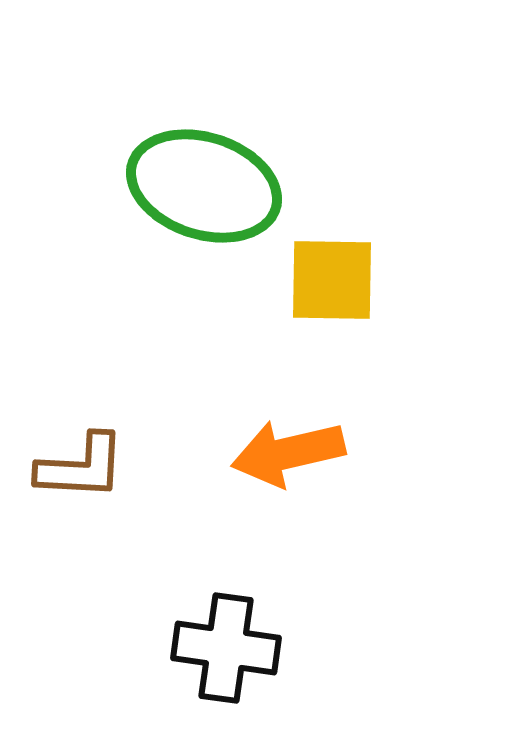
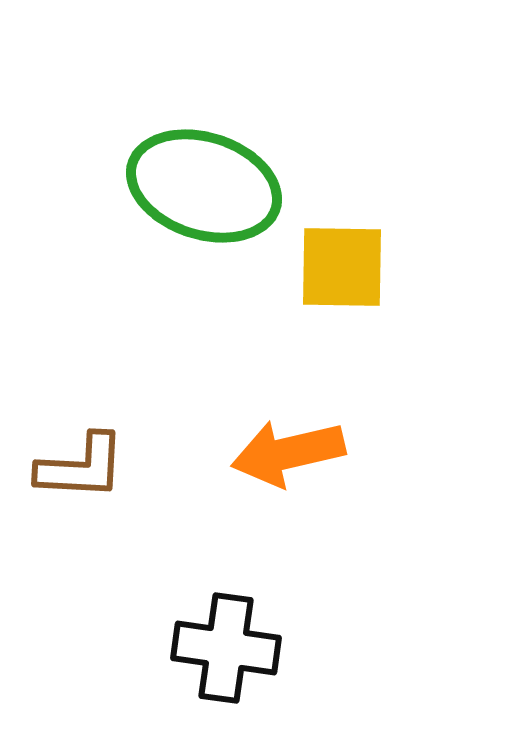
yellow square: moved 10 px right, 13 px up
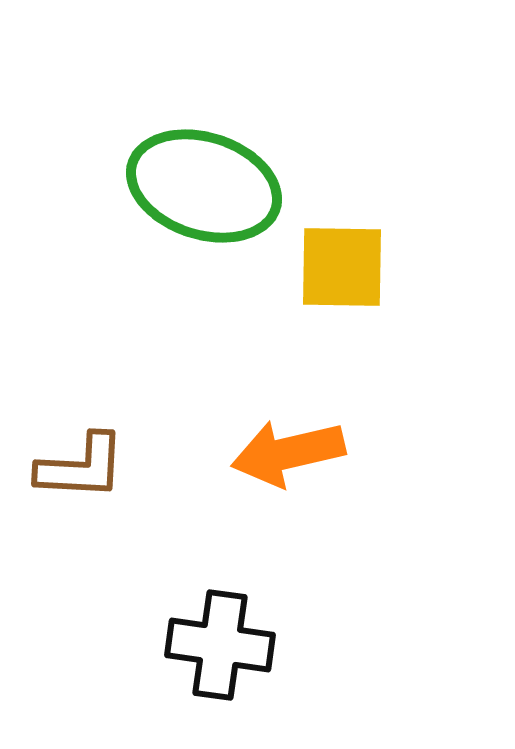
black cross: moved 6 px left, 3 px up
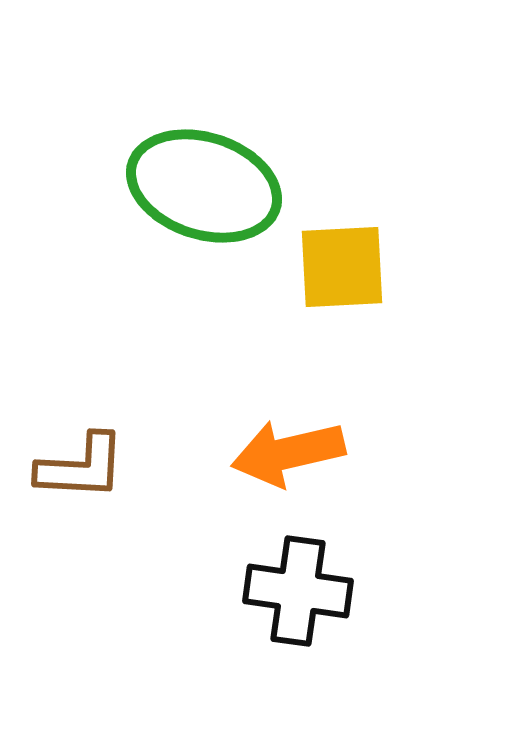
yellow square: rotated 4 degrees counterclockwise
black cross: moved 78 px right, 54 px up
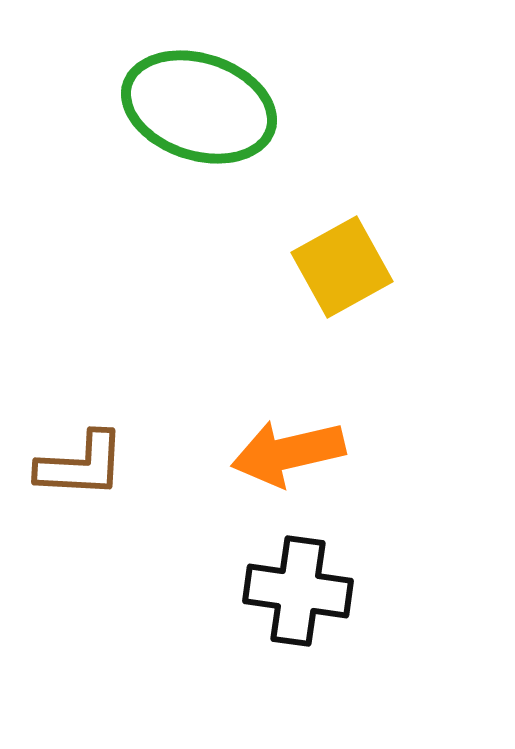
green ellipse: moved 5 px left, 79 px up
yellow square: rotated 26 degrees counterclockwise
brown L-shape: moved 2 px up
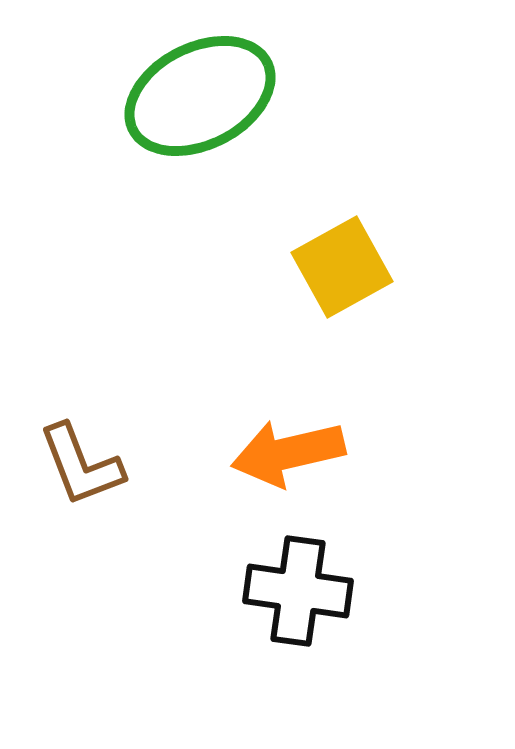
green ellipse: moved 1 px right, 11 px up; rotated 45 degrees counterclockwise
brown L-shape: rotated 66 degrees clockwise
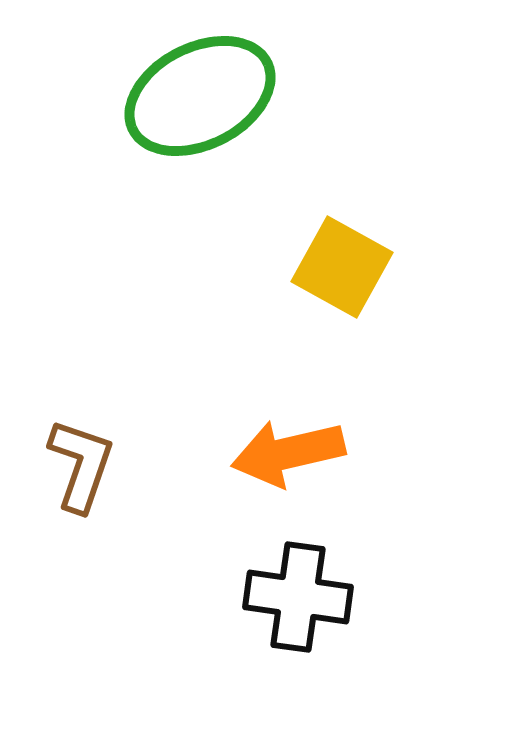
yellow square: rotated 32 degrees counterclockwise
brown L-shape: rotated 140 degrees counterclockwise
black cross: moved 6 px down
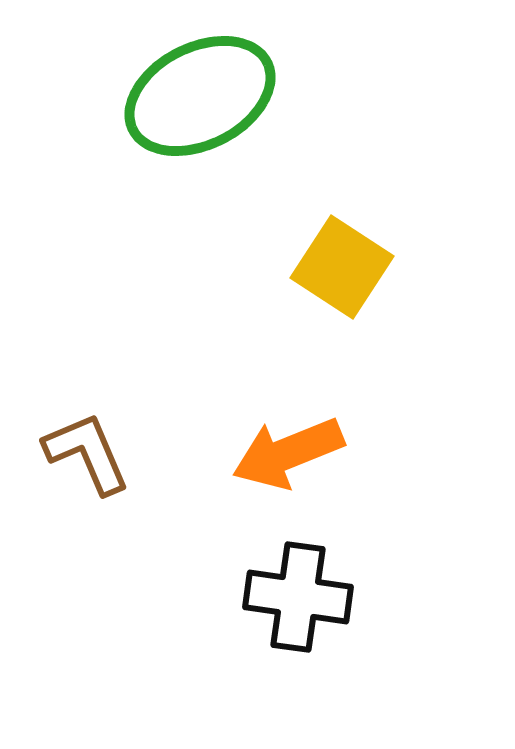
yellow square: rotated 4 degrees clockwise
orange arrow: rotated 9 degrees counterclockwise
brown L-shape: moved 6 px right, 12 px up; rotated 42 degrees counterclockwise
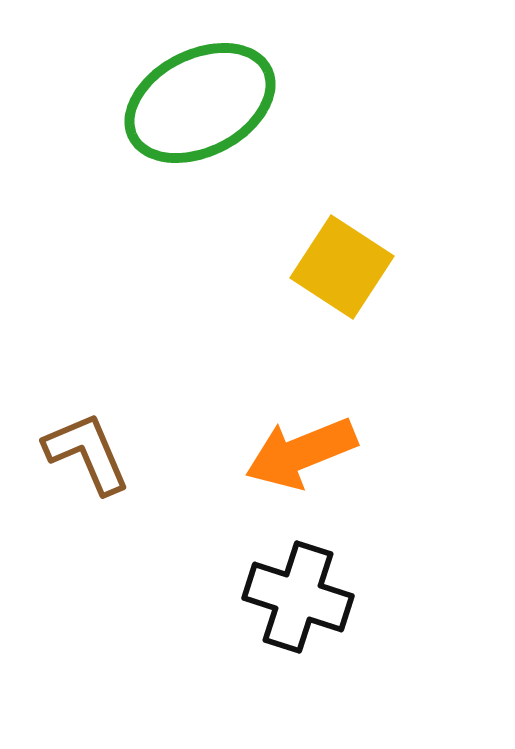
green ellipse: moved 7 px down
orange arrow: moved 13 px right
black cross: rotated 10 degrees clockwise
